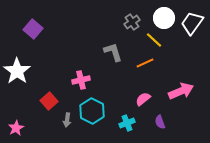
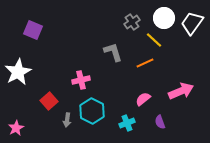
purple square: moved 1 px down; rotated 18 degrees counterclockwise
white star: moved 1 px right, 1 px down; rotated 8 degrees clockwise
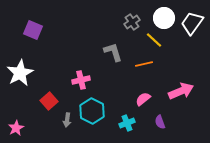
orange line: moved 1 px left, 1 px down; rotated 12 degrees clockwise
white star: moved 2 px right, 1 px down
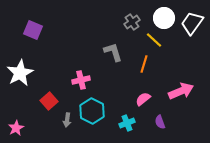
orange line: rotated 60 degrees counterclockwise
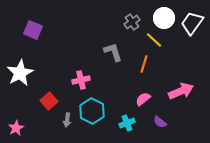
purple semicircle: rotated 32 degrees counterclockwise
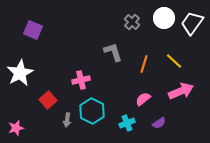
gray cross: rotated 14 degrees counterclockwise
yellow line: moved 20 px right, 21 px down
red square: moved 1 px left, 1 px up
purple semicircle: moved 1 px left, 1 px down; rotated 72 degrees counterclockwise
pink star: rotated 14 degrees clockwise
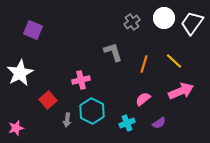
gray cross: rotated 14 degrees clockwise
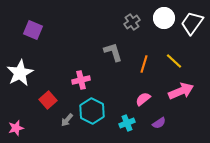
gray arrow: rotated 32 degrees clockwise
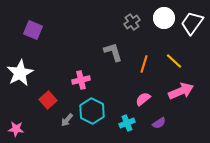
pink star: moved 1 px down; rotated 21 degrees clockwise
